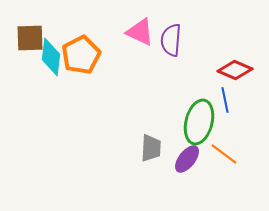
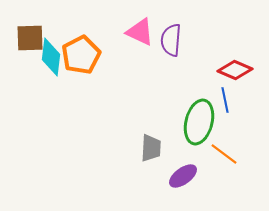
purple ellipse: moved 4 px left, 17 px down; rotated 16 degrees clockwise
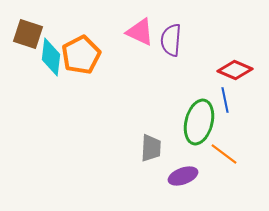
brown square: moved 2 px left, 4 px up; rotated 20 degrees clockwise
purple ellipse: rotated 16 degrees clockwise
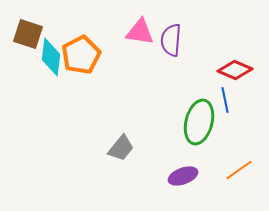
pink triangle: rotated 16 degrees counterclockwise
gray trapezoid: moved 30 px left; rotated 36 degrees clockwise
orange line: moved 15 px right, 16 px down; rotated 72 degrees counterclockwise
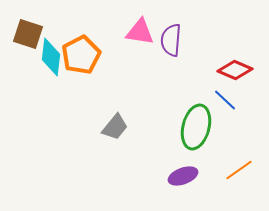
blue line: rotated 35 degrees counterclockwise
green ellipse: moved 3 px left, 5 px down
gray trapezoid: moved 6 px left, 21 px up
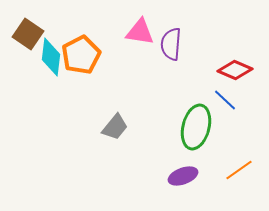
brown square: rotated 16 degrees clockwise
purple semicircle: moved 4 px down
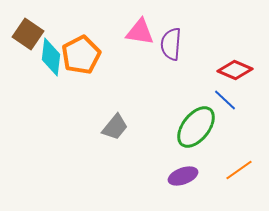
green ellipse: rotated 24 degrees clockwise
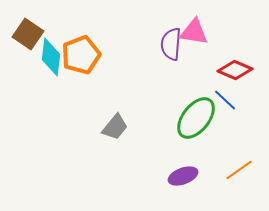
pink triangle: moved 54 px right
orange pentagon: rotated 6 degrees clockwise
green ellipse: moved 9 px up
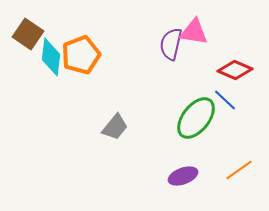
purple semicircle: rotated 8 degrees clockwise
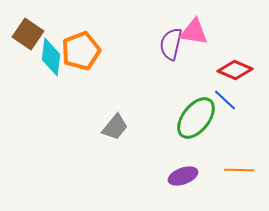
orange pentagon: moved 4 px up
orange line: rotated 36 degrees clockwise
